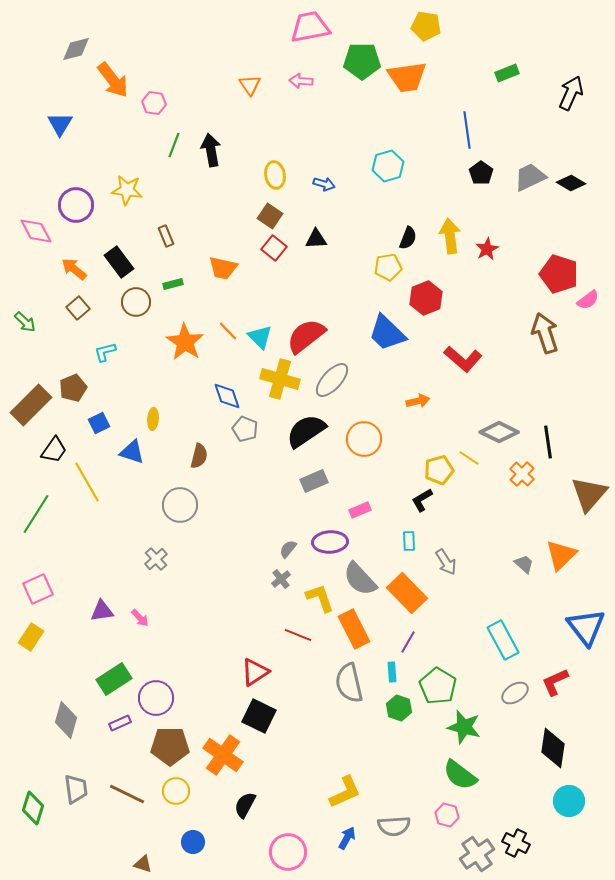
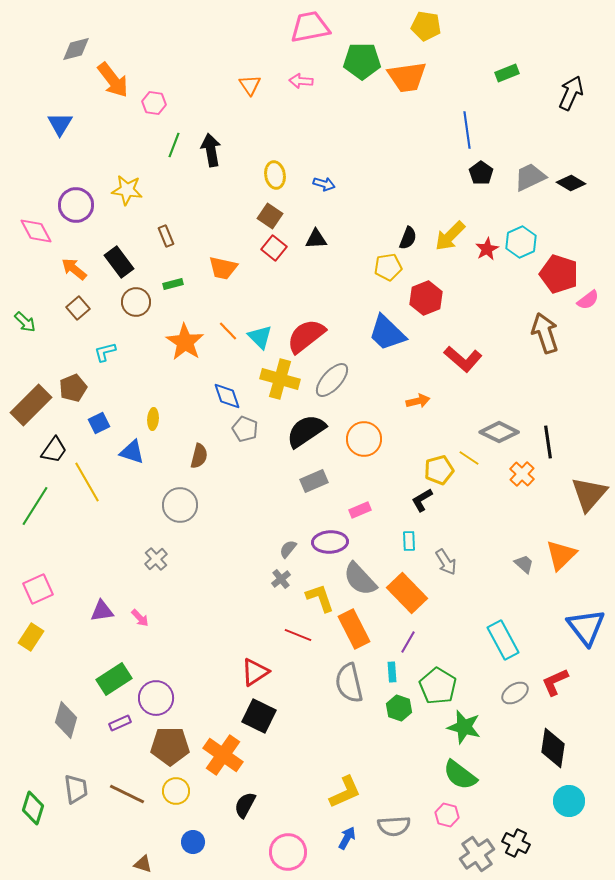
cyan hexagon at (388, 166): moved 133 px right, 76 px down; rotated 8 degrees counterclockwise
yellow arrow at (450, 236): rotated 128 degrees counterclockwise
green line at (36, 514): moved 1 px left, 8 px up
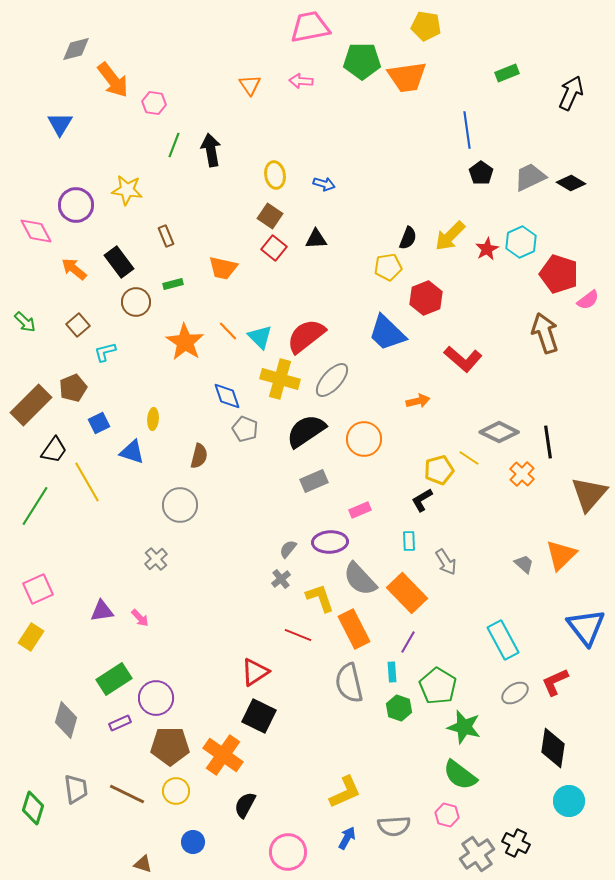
brown square at (78, 308): moved 17 px down
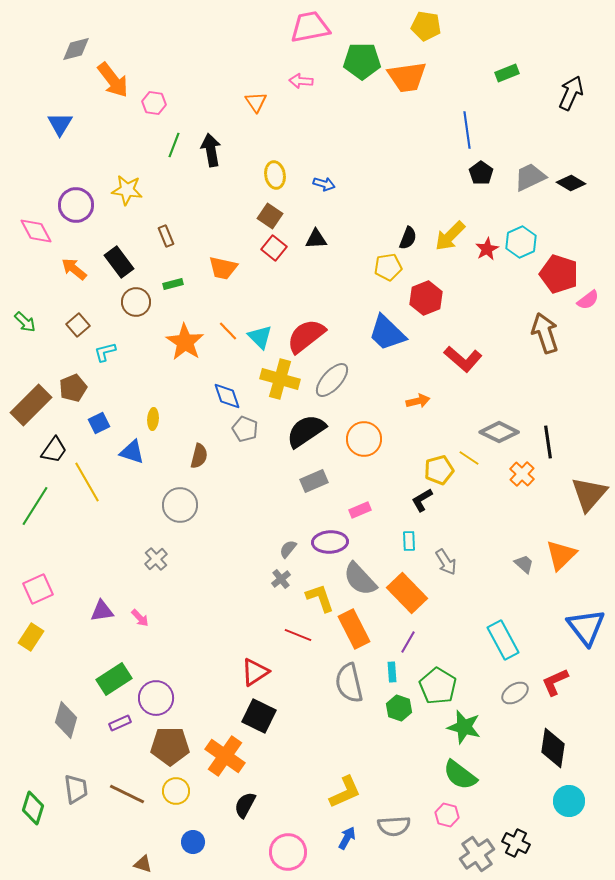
orange triangle at (250, 85): moved 6 px right, 17 px down
orange cross at (223, 755): moved 2 px right, 1 px down
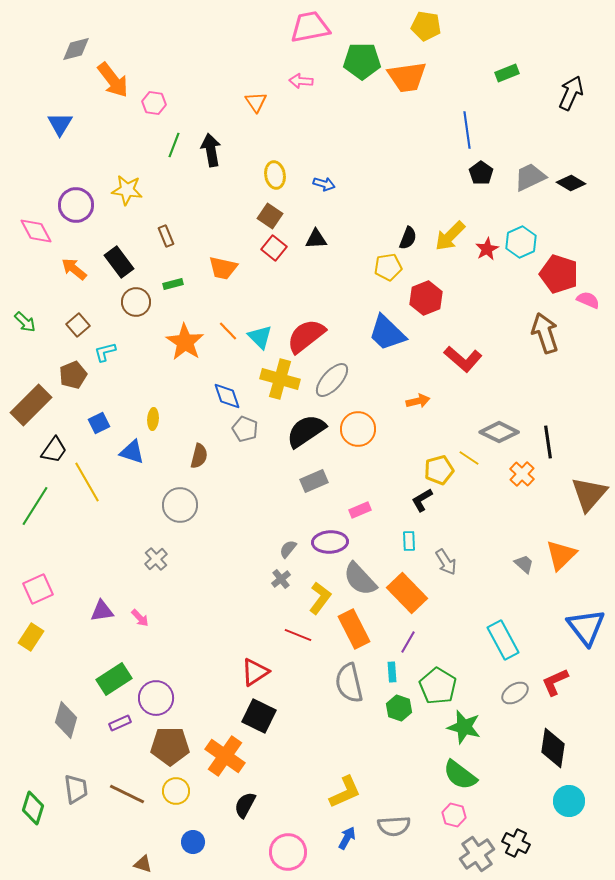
pink semicircle at (588, 300): rotated 120 degrees counterclockwise
brown pentagon at (73, 388): moved 13 px up
orange circle at (364, 439): moved 6 px left, 10 px up
yellow L-shape at (320, 598): rotated 56 degrees clockwise
pink hexagon at (447, 815): moved 7 px right
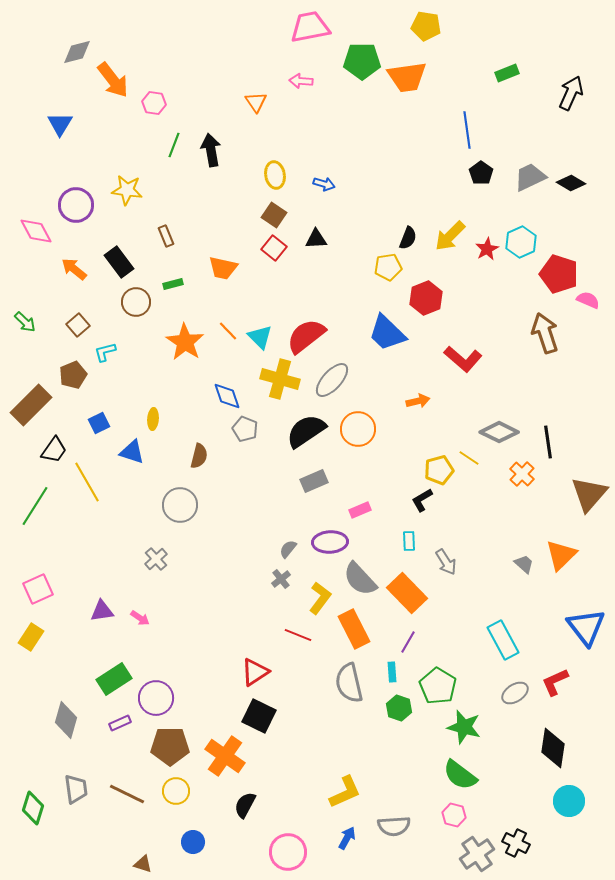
gray diamond at (76, 49): moved 1 px right, 3 px down
brown square at (270, 216): moved 4 px right, 1 px up
pink arrow at (140, 618): rotated 12 degrees counterclockwise
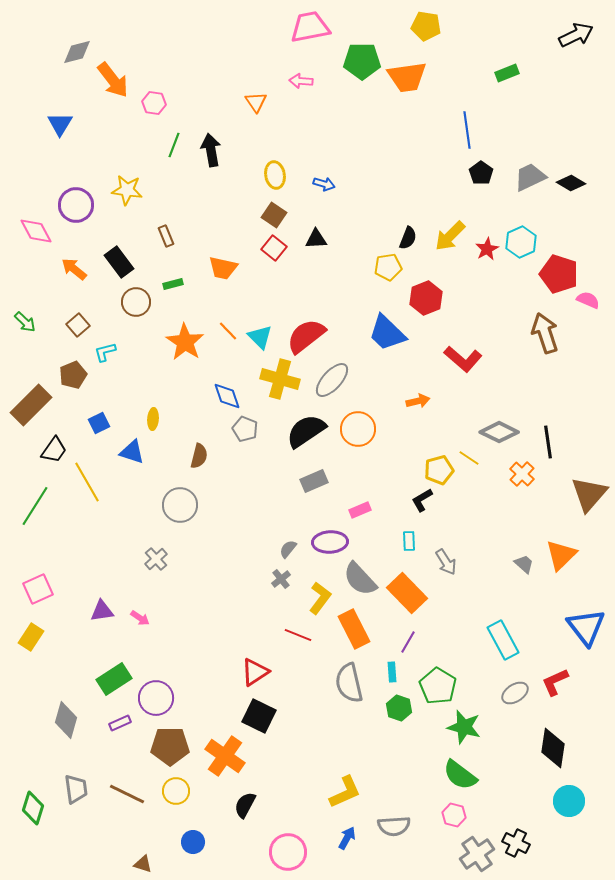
black arrow at (571, 93): moved 5 px right, 58 px up; rotated 40 degrees clockwise
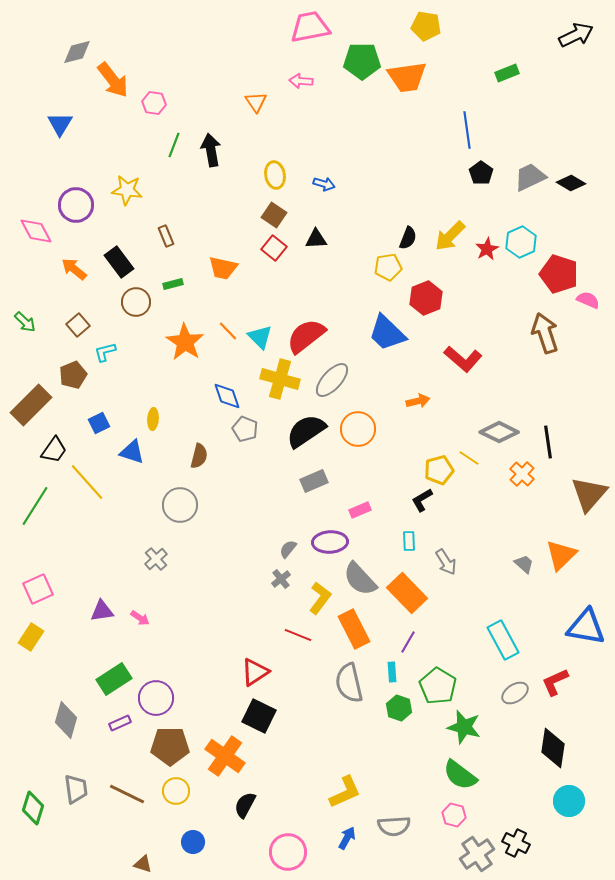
yellow line at (87, 482): rotated 12 degrees counterclockwise
blue triangle at (586, 627): rotated 42 degrees counterclockwise
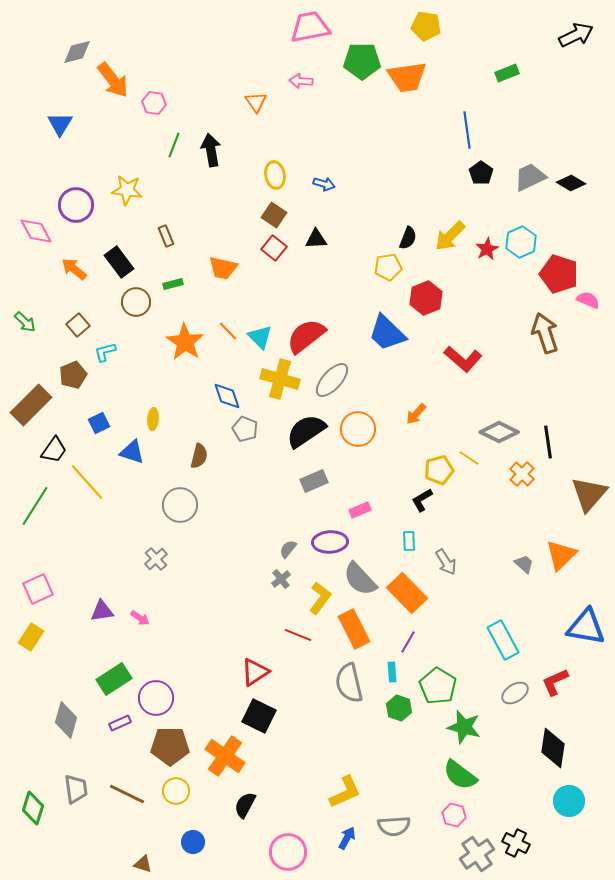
orange arrow at (418, 401): moved 2 px left, 13 px down; rotated 145 degrees clockwise
